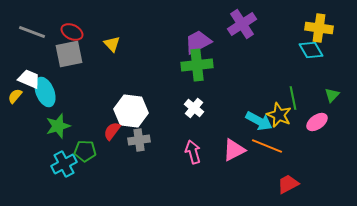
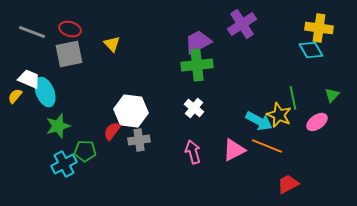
red ellipse: moved 2 px left, 3 px up; rotated 10 degrees counterclockwise
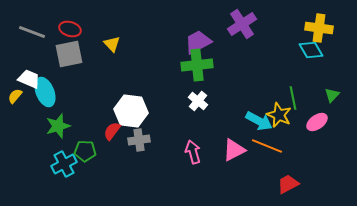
white cross: moved 4 px right, 7 px up
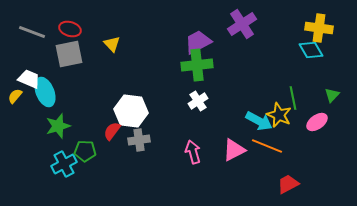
white cross: rotated 18 degrees clockwise
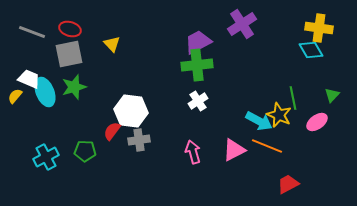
green star: moved 16 px right, 39 px up
cyan cross: moved 18 px left, 7 px up
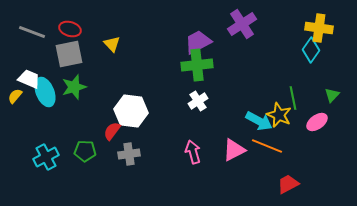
cyan diamond: rotated 65 degrees clockwise
gray cross: moved 10 px left, 14 px down
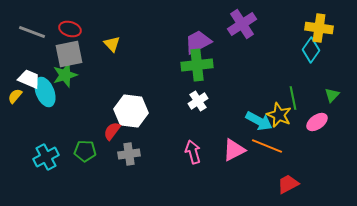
green star: moved 9 px left, 12 px up
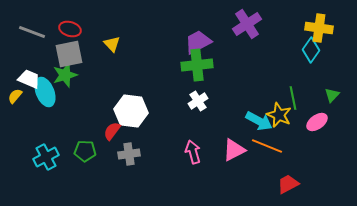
purple cross: moved 5 px right
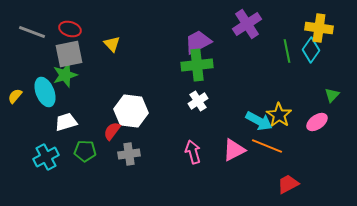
white trapezoid: moved 37 px right, 43 px down; rotated 40 degrees counterclockwise
green line: moved 6 px left, 47 px up
yellow star: rotated 10 degrees clockwise
